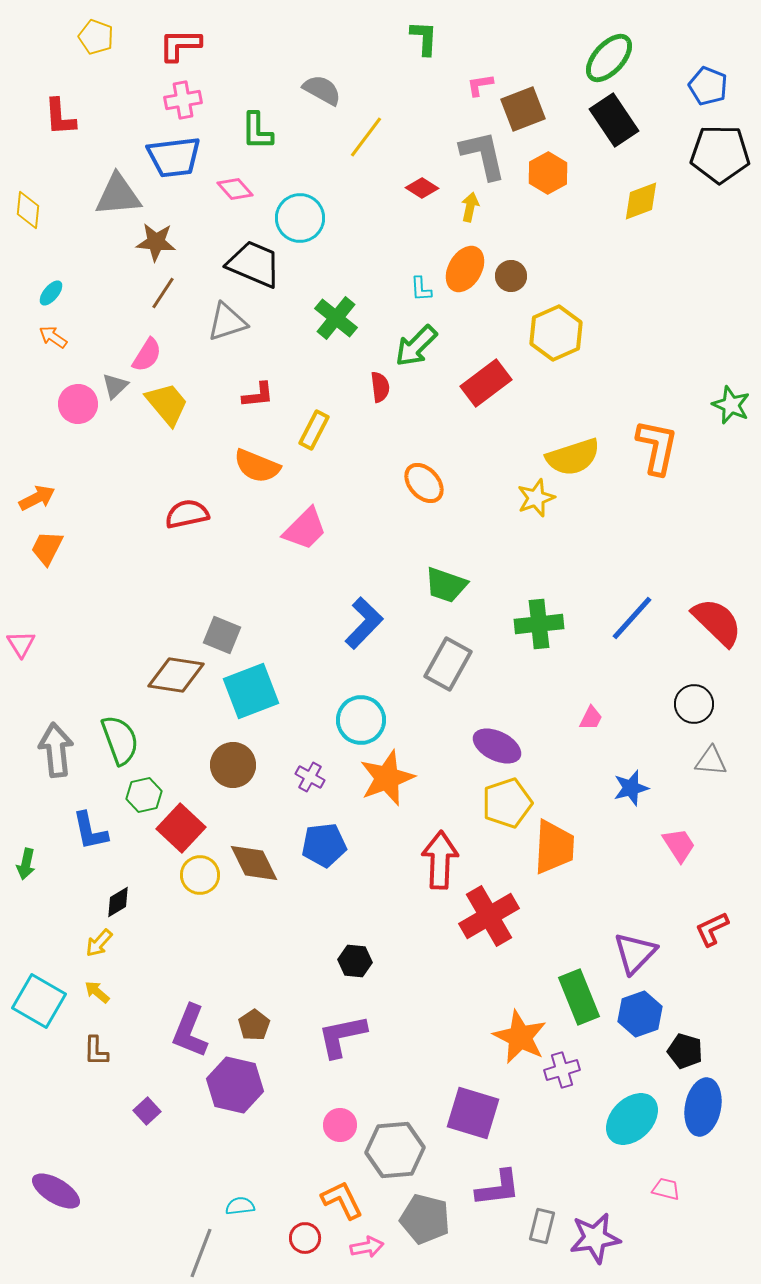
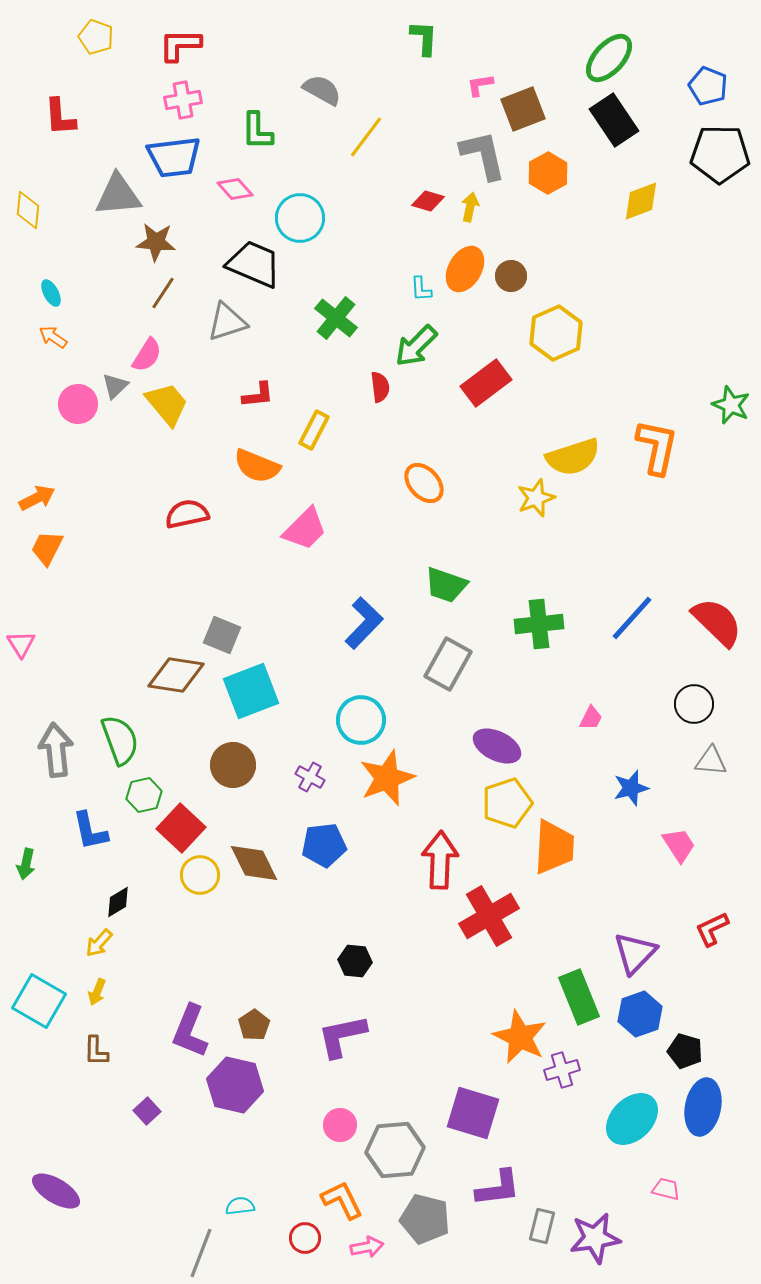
red diamond at (422, 188): moved 6 px right, 13 px down; rotated 16 degrees counterclockwise
cyan ellipse at (51, 293): rotated 68 degrees counterclockwise
yellow arrow at (97, 992): rotated 108 degrees counterclockwise
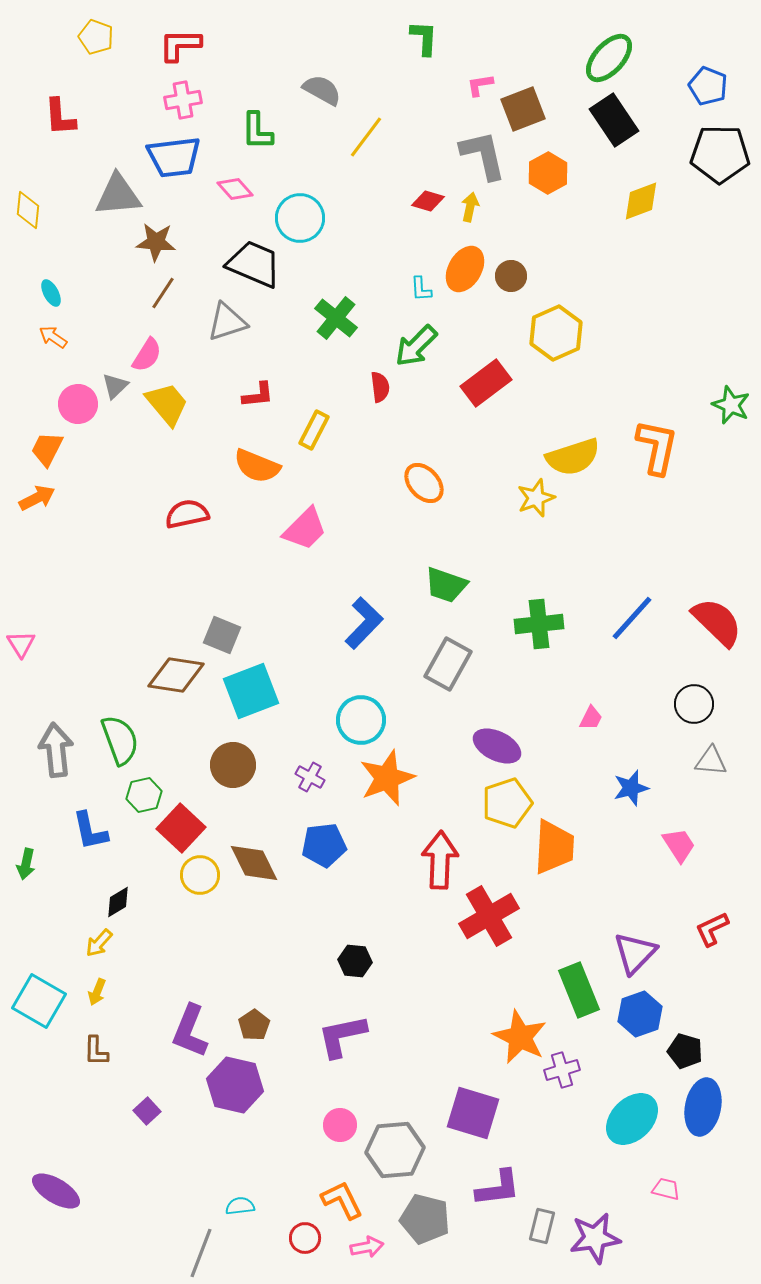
orange trapezoid at (47, 548): moved 99 px up
green rectangle at (579, 997): moved 7 px up
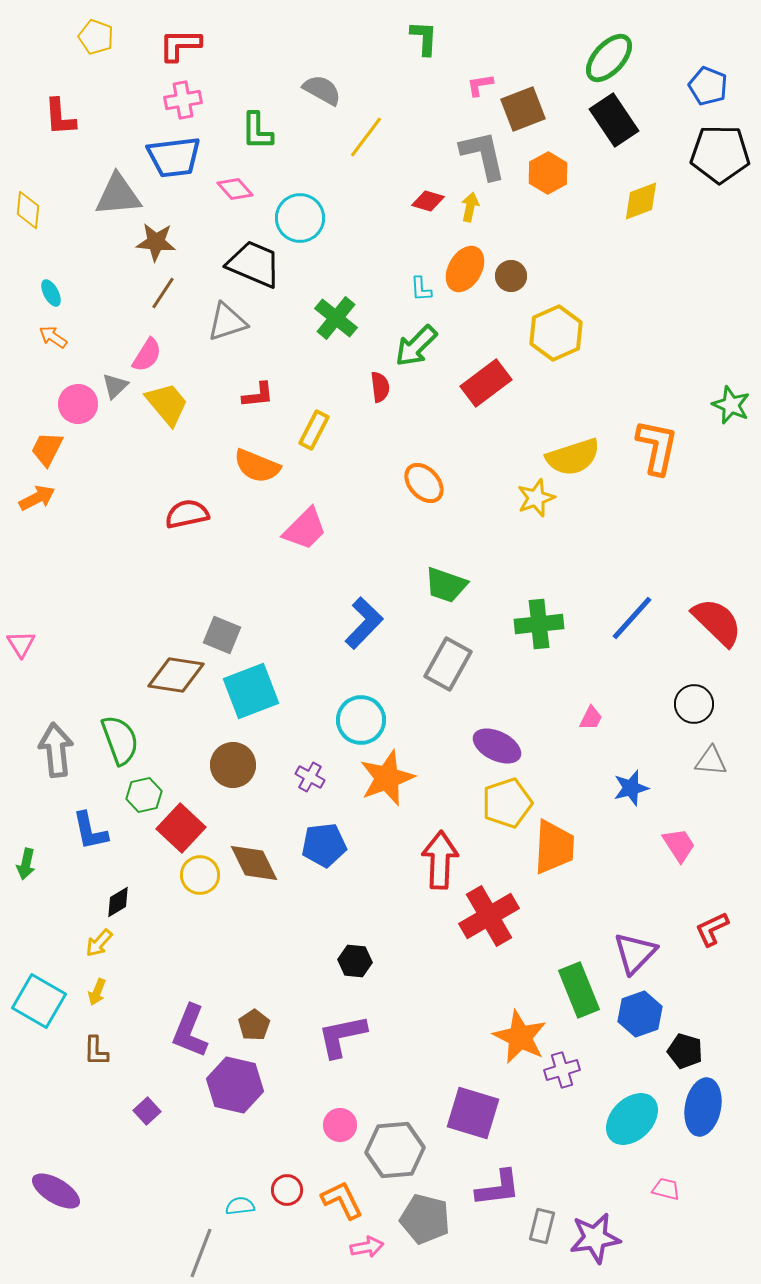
red circle at (305, 1238): moved 18 px left, 48 px up
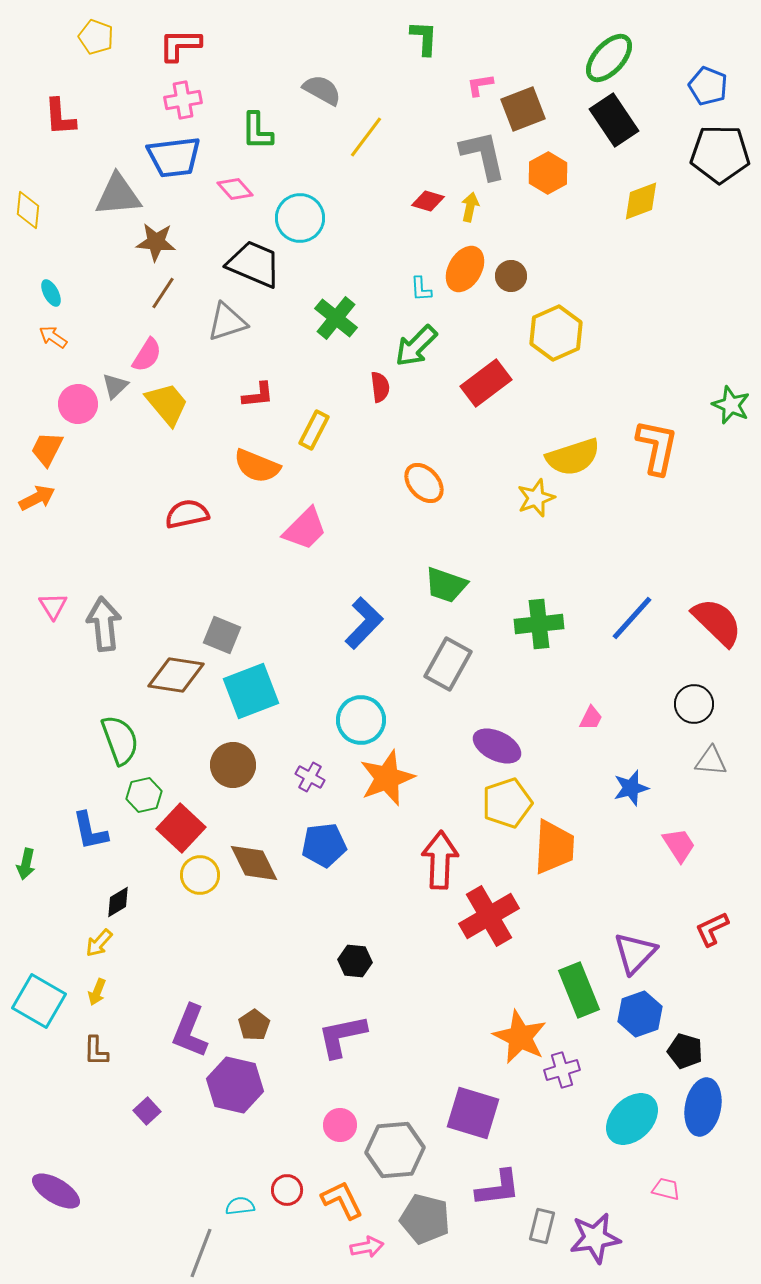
pink triangle at (21, 644): moved 32 px right, 38 px up
gray arrow at (56, 750): moved 48 px right, 126 px up
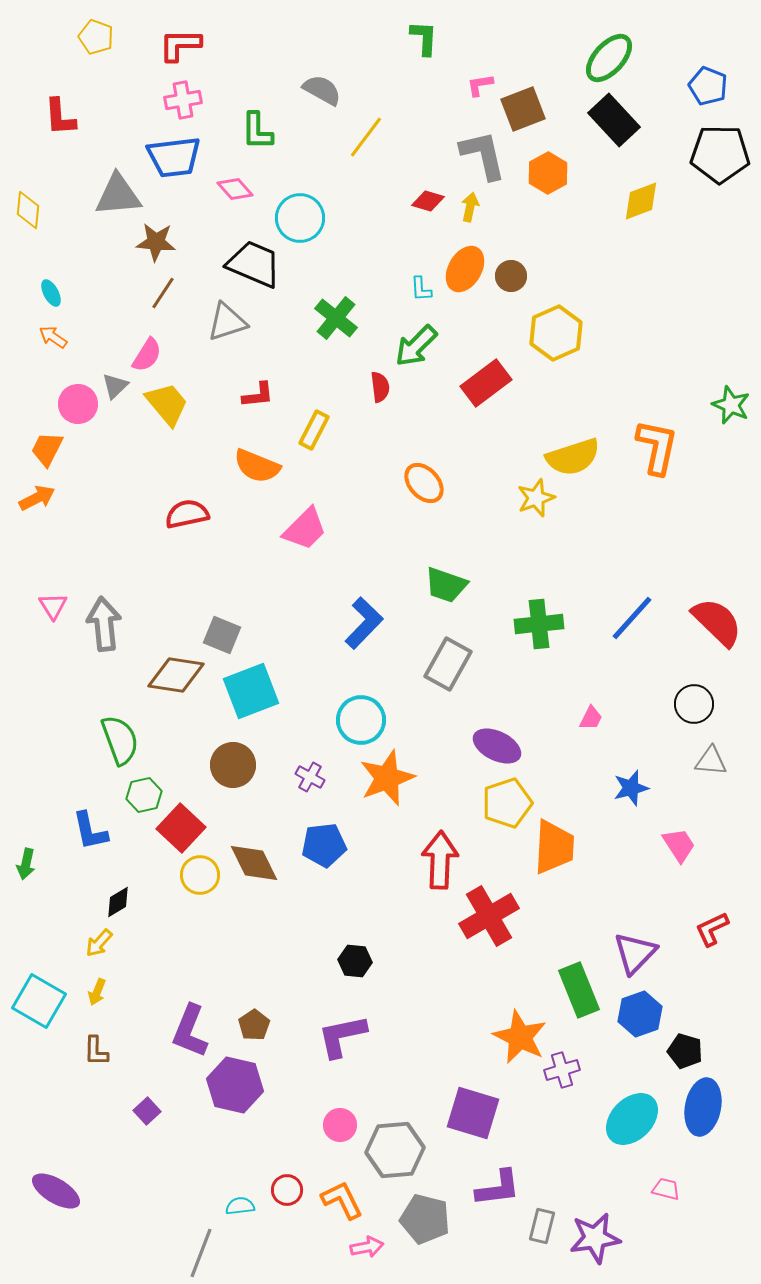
black rectangle at (614, 120): rotated 9 degrees counterclockwise
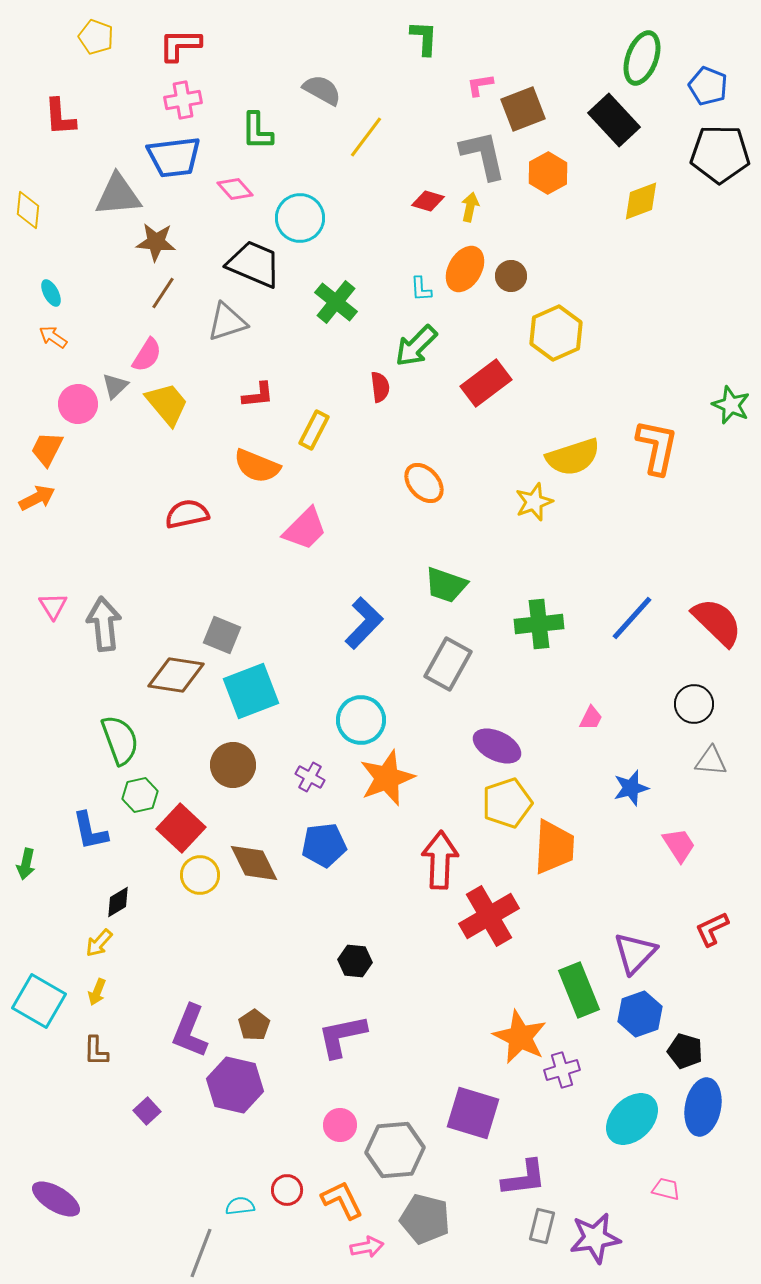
green ellipse at (609, 58): moved 33 px right; rotated 22 degrees counterclockwise
green cross at (336, 318): moved 16 px up
yellow star at (536, 498): moved 2 px left, 4 px down
green hexagon at (144, 795): moved 4 px left
purple L-shape at (498, 1188): moved 26 px right, 10 px up
purple ellipse at (56, 1191): moved 8 px down
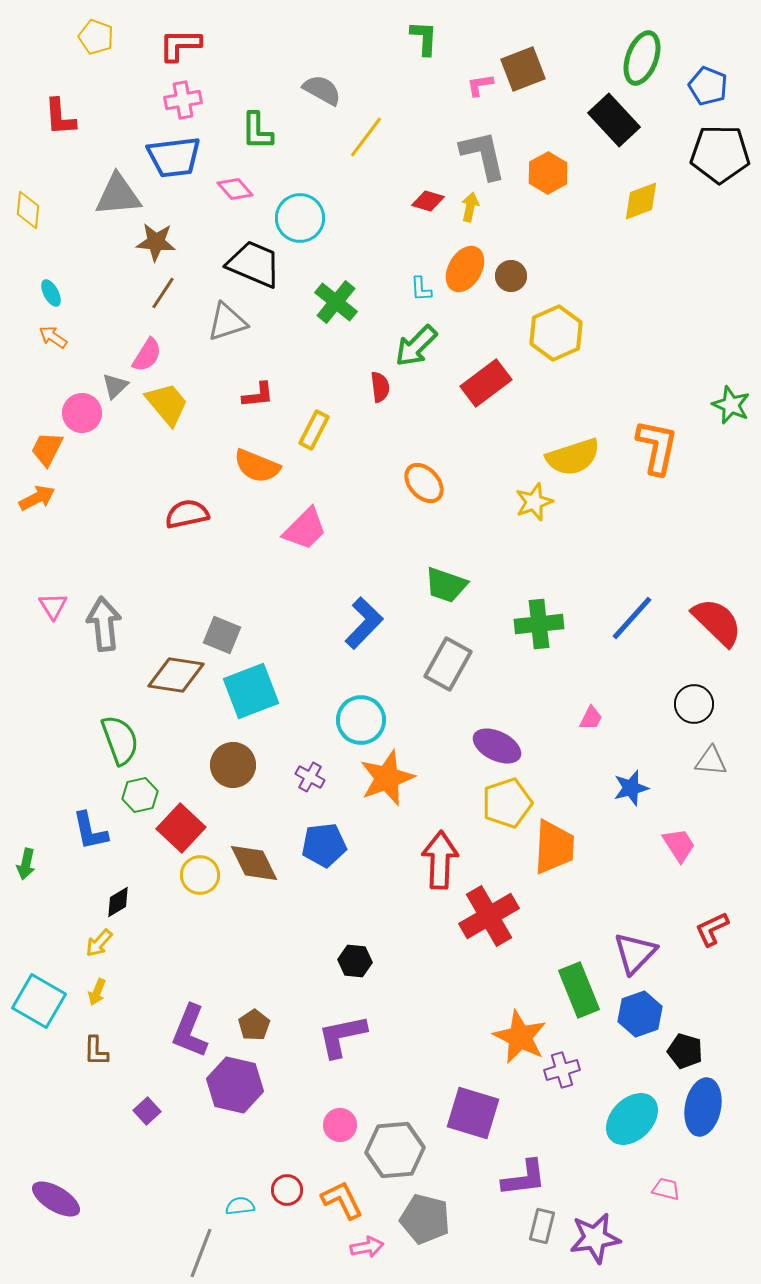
brown square at (523, 109): moved 40 px up
pink circle at (78, 404): moved 4 px right, 9 px down
